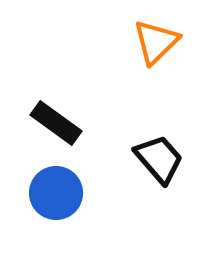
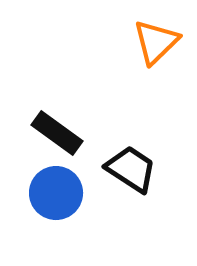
black rectangle: moved 1 px right, 10 px down
black trapezoid: moved 28 px left, 10 px down; rotated 16 degrees counterclockwise
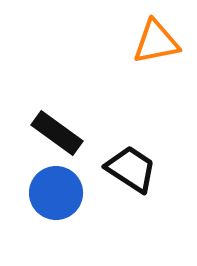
orange triangle: rotated 33 degrees clockwise
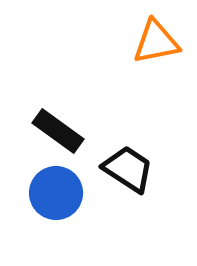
black rectangle: moved 1 px right, 2 px up
black trapezoid: moved 3 px left
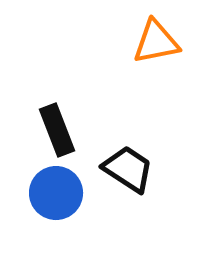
black rectangle: moved 1 px left, 1 px up; rotated 33 degrees clockwise
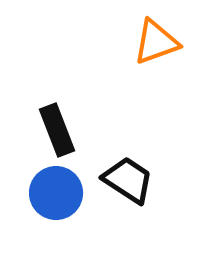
orange triangle: rotated 9 degrees counterclockwise
black trapezoid: moved 11 px down
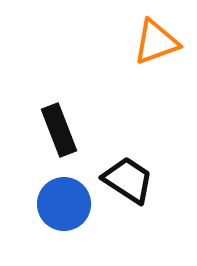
black rectangle: moved 2 px right
blue circle: moved 8 px right, 11 px down
